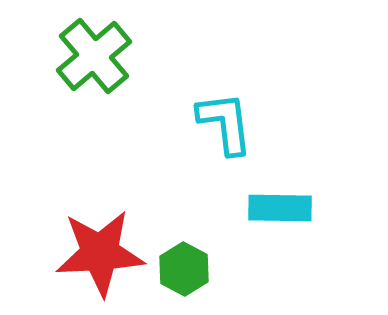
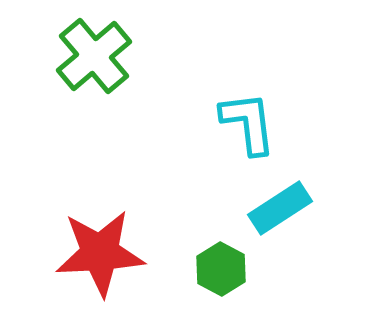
cyan L-shape: moved 23 px right
cyan rectangle: rotated 34 degrees counterclockwise
green hexagon: moved 37 px right
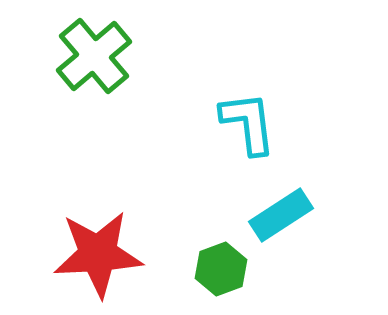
cyan rectangle: moved 1 px right, 7 px down
red star: moved 2 px left, 1 px down
green hexagon: rotated 12 degrees clockwise
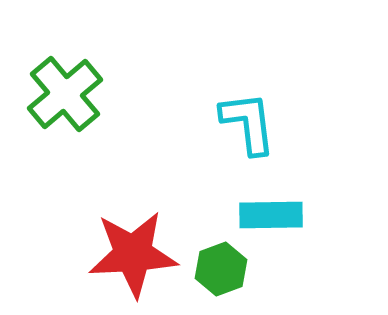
green cross: moved 29 px left, 38 px down
cyan rectangle: moved 10 px left; rotated 32 degrees clockwise
red star: moved 35 px right
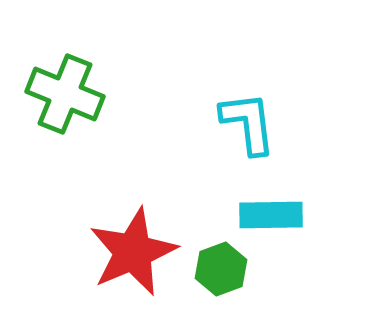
green cross: rotated 28 degrees counterclockwise
red star: moved 2 px up; rotated 20 degrees counterclockwise
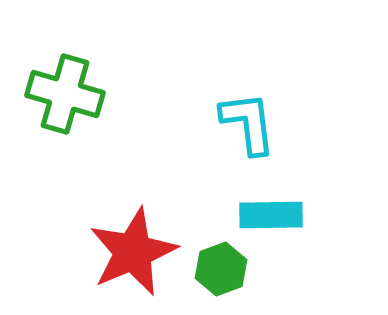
green cross: rotated 6 degrees counterclockwise
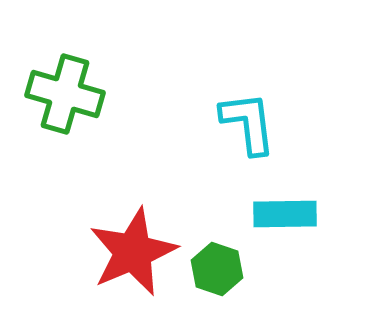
cyan rectangle: moved 14 px right, 1 px up
green hexagon: moved 4 px left; rotated 21 degrees counterclockwise
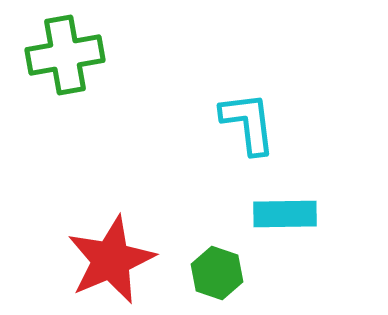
green cross: moved 39 px up; rotated 26 degrees counterclockwise
red star: moved 22 px left, 8 px down
green hexagon: moved 4 px down
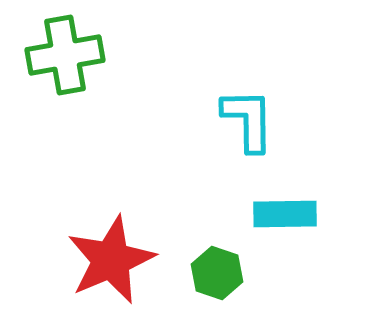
cyan L-shape: moved 3 px up; rotated 6 degrees clockwise
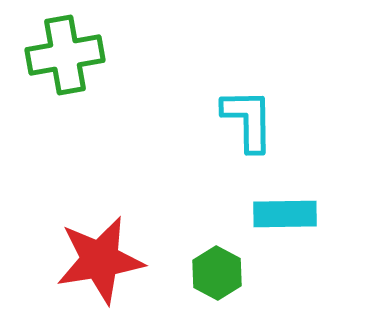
red star: moved 11 px left; rotated 14 degrees clockwise
green hexagon: rotated 9 degrees clockwise
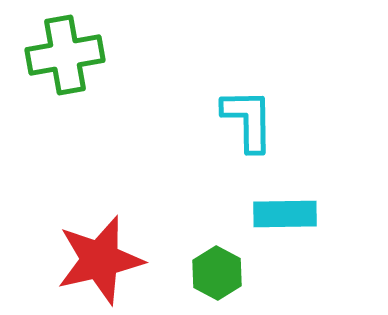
red star: rotated 4 degrees counterclockwise
